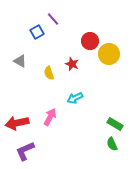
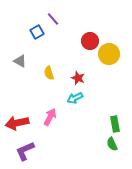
red star: moved 6 px right, 14 px down
green rectangle: rotated 49 degrees clockwise
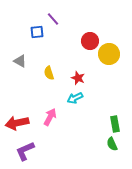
blue square: rotated 24 degrees clockwise
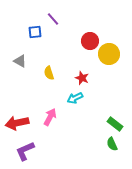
blue square: moved 2 px left
red star: moved 4 px right
green rectangle: rotated 42 degrees counterclockwise
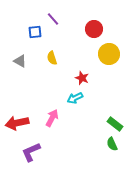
red circle: moved 4 px right, 12 px up
yellow semicircle: moved 3 px right, 15 px up
pink arrow: moved 2 px right, 1 px down
purple L-shape: moved 6 px right, 1 px down
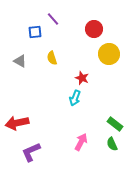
cyan arrow: rotated 42 degrees counterclockwise
pink arrow: moved 29 px right, 24 px down
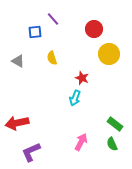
gray triangle: moved 2 px left
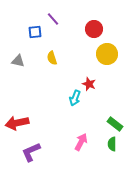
yellow circle: moved 2 px left
gray triangle: rotated 16 degrees counterclockwise
red star: moved 7 px right, 6 px down
green semicircle: rotated 24 degrees clockwise
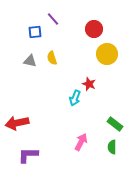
gray triangle: moved 12 px right
green semicircle: moved 3 px down
purple L-shape: moved 3 px left, 3 px down; rotated 25 degrees clockwise
